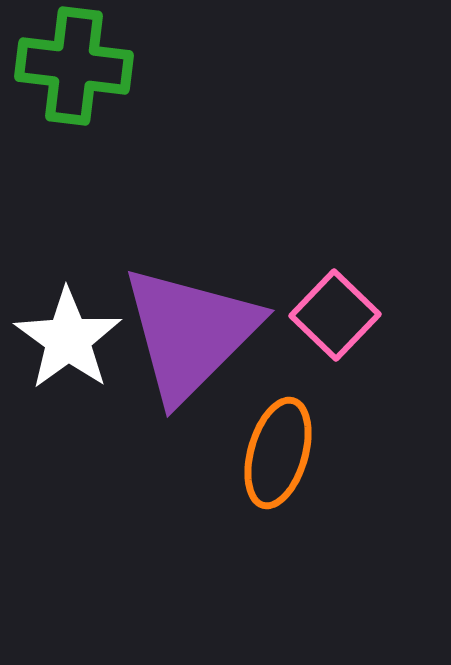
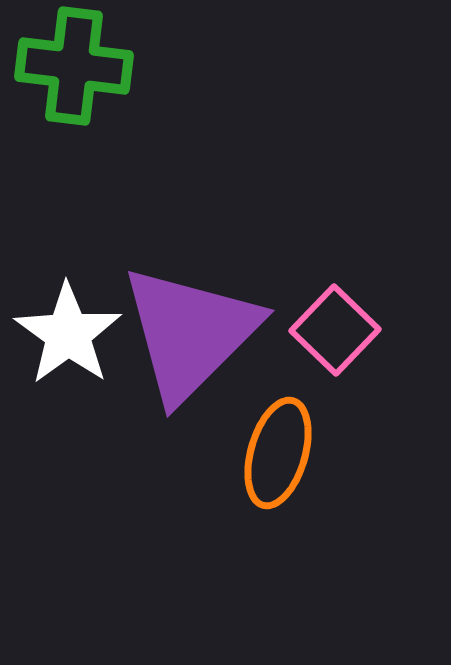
pink square: moved 15 px down
white star: moved 5 px up
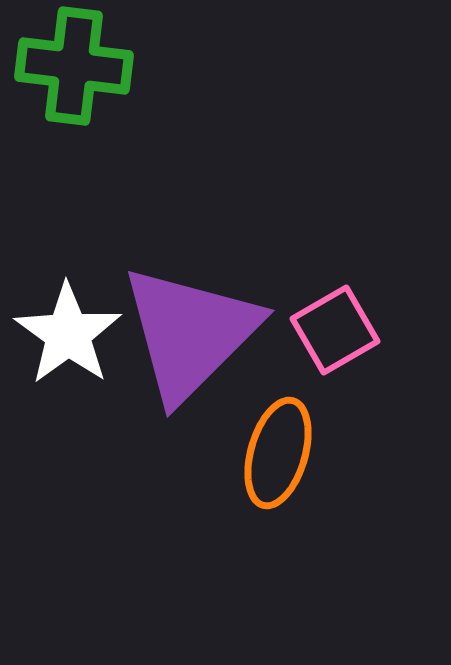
pink square: rotated 16 degrees clockwise
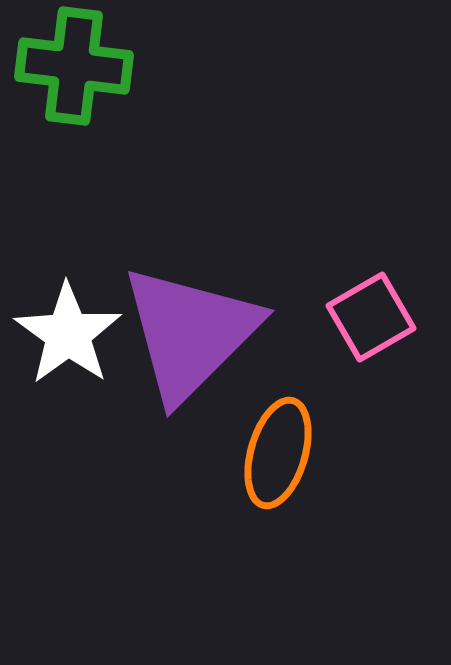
pink square: moved 36 px right, 13 px up
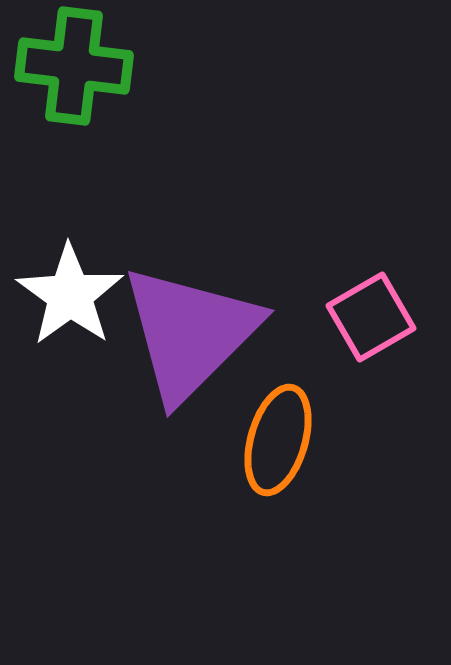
white star: moved 2 px right, 39 px up
orange ellipse: moved 13 px up
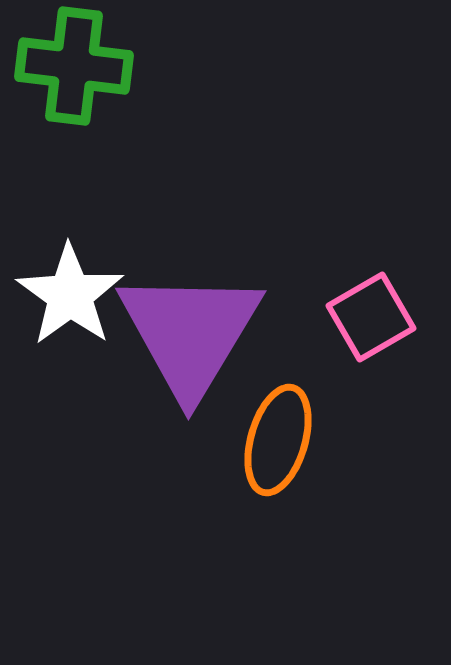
purple triangle: rotated 14 degrees counterclockwise
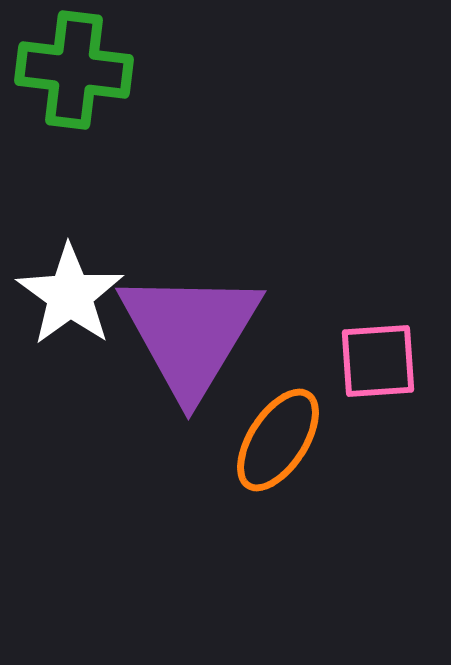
green cross: moved 4 px down
pink square: moved 7 px right, 44 px down; rotated 26 degrees clockwise
orange ellipse: rotated 17 degrees clockwise
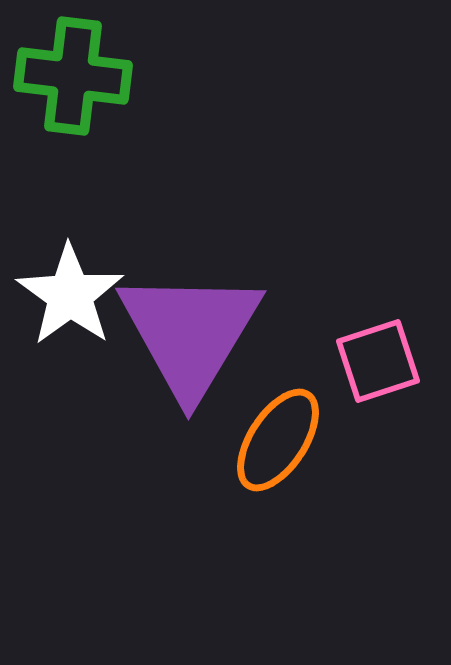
green cross: moved 1 px left, 6 px down
pink square: rotated 14 degrees counterclockwise
